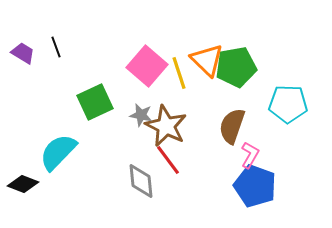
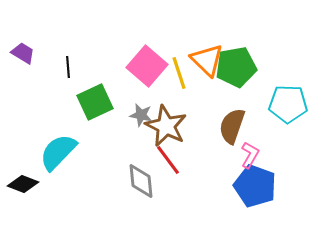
black line: moved 12 px right, 20 px down; rotated 15 degrees clockwise
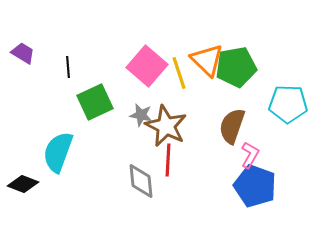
cyan semicircle: rotated 24 degrees counterclockwise
red line: rotated 40 degrees clockwise
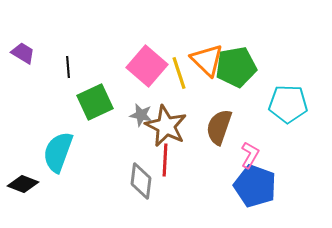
brown semicircle: moved 13 px left, 1 px down
red line: moved 3 px left
gray diamond: rotated 12 degrees clockwise
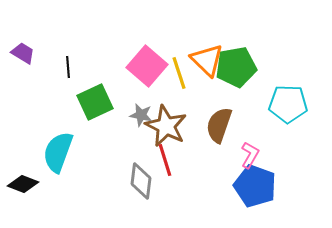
brown semicircle: moved 2 px up
red line: rotated 20 degrees counterclockwise
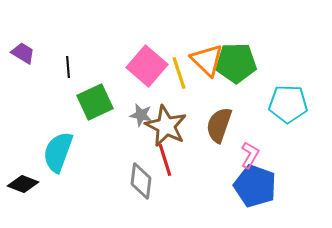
green pentagon: moved 4 px up; rotated 9 degrees clockwise
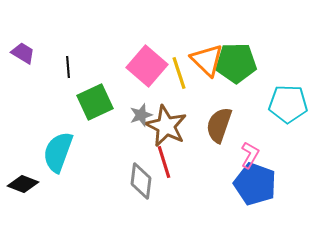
gray star: rotated 30 degrees counterclockwise
red line: moved 1 px left, 2 px down
blue pentagon: moved 2 px up
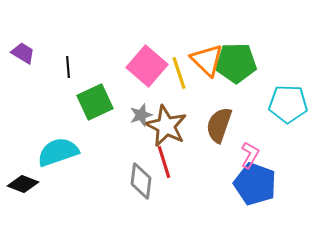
cyan semicircle: rotated 51 degrees clockwise
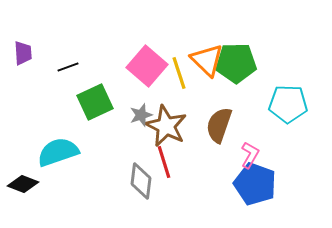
purple trapezoid: rotated 55 degrees clockwise
black line: rotated 75 degrees clockwise
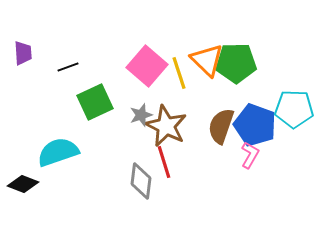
cyan pentagon: moved 6 px right, 5 px down
brown semicircle: moved 2 px right, 1 px down
blue pentagon: moved 59 px up
